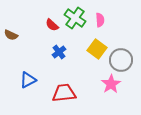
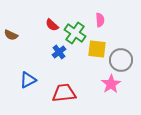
green cross: moved 15 px down
yellow square: rotated 30 degrees counterclockwise
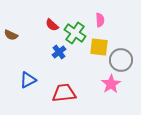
yellow square: moved 2 px right, 2 px up
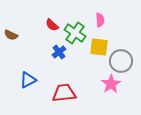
gray circle: moved 1 px down
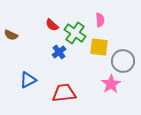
gray circle: moved 2 px right
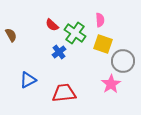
brown semicircle: rotated 144 degrees counterclockwise
yellow square: moved 4 px right, 3 px up; rotated 12 degrees clockwise
